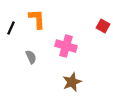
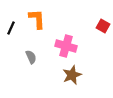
brown star: moved 7 px up
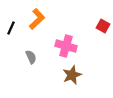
orange L-shape: rotated 50 degrees clockwise
